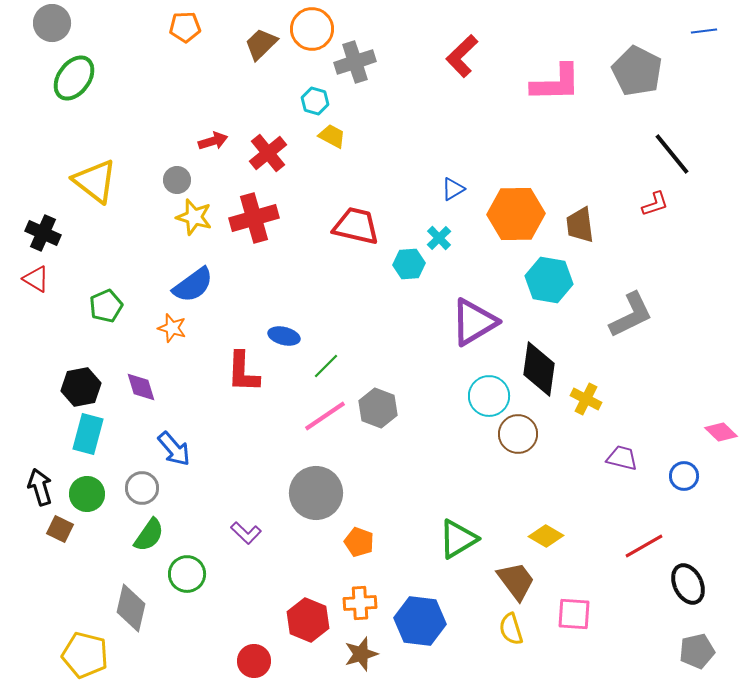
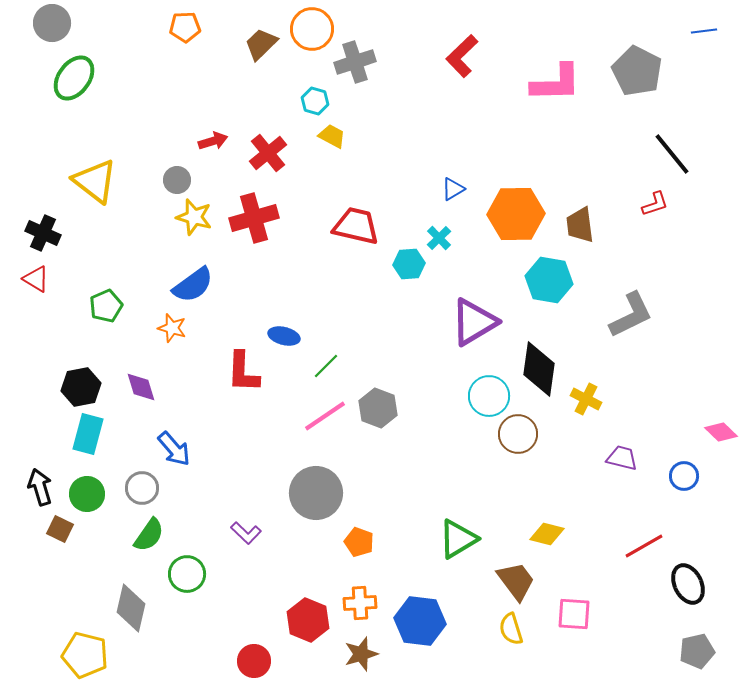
yellow diamond at (546, 536): moved 1 px right, 2 px up; rotated 16 degrees counterclockwise
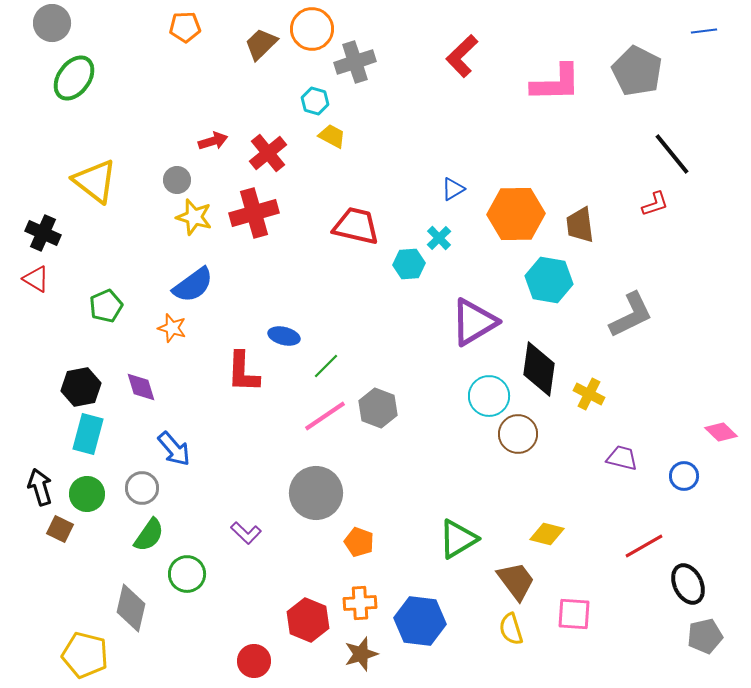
red cross at (254, 218): moved 5 px up
yellow cross at (586, 399): moved 3 px right, 5 px up
gray pentagon at (697, 651): moved 8 px right, 15 px up
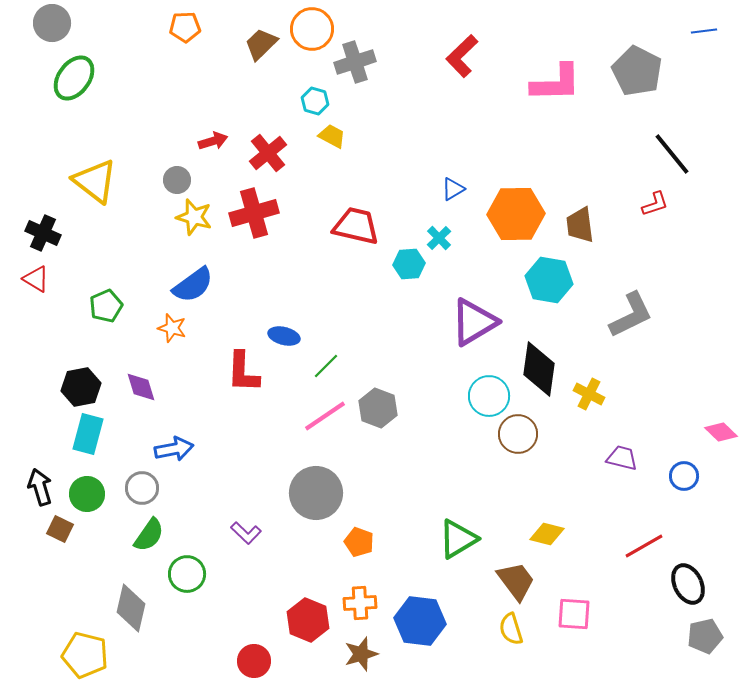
blue arrow at (174, 449): rotated 60 degrees counterclockwise
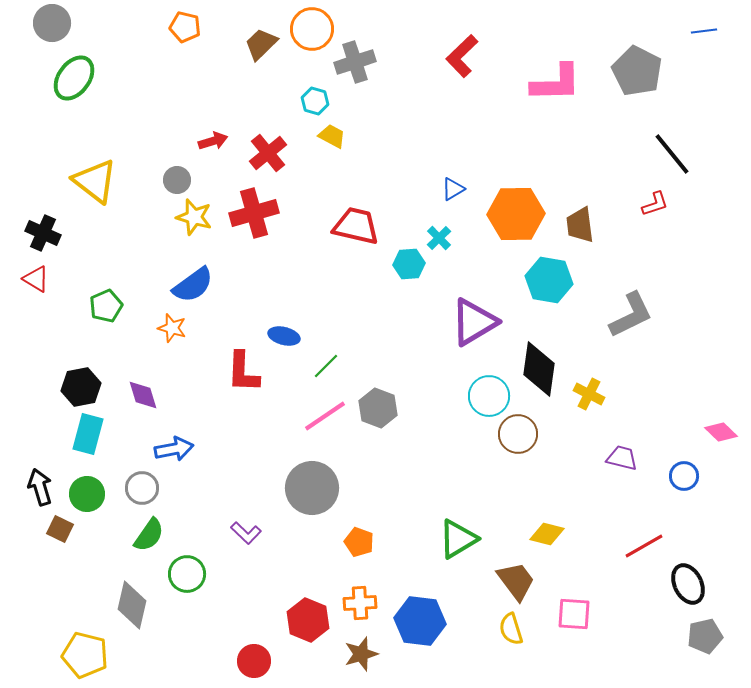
orange pentagon at (185, 27): rotated 16 degrees clockwise
purple diamond at (141, 387): moved 2 px right, 8 px down
gray circle at (316, 493): moved 4 px left, 5 px up
gray diamond at (131, 608): moved 1 px right, 3 px up
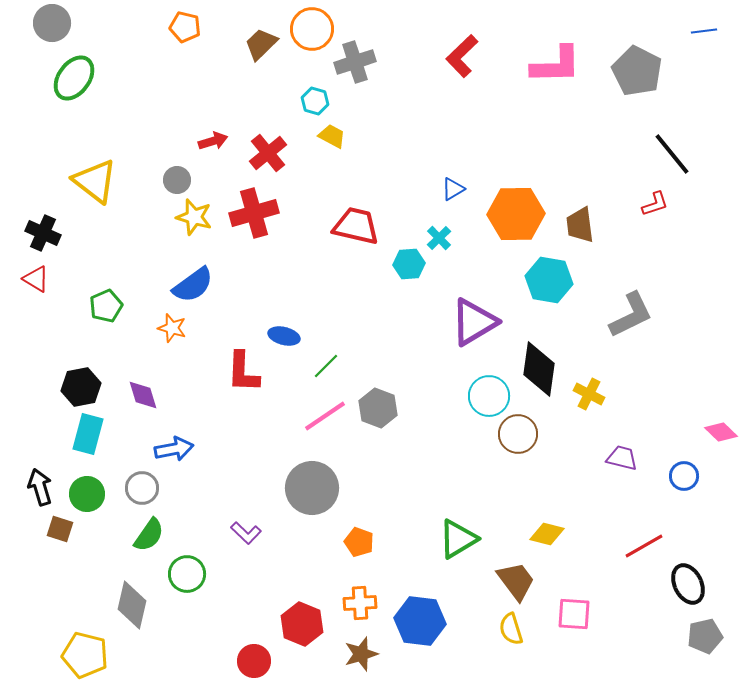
pink L-shape at (556, 83): moved 18 px up
brown square at (60, 529): rotated 8 degrees counterclockwise
red hexagon at (308, 620): moved 6 px left, 4 px down
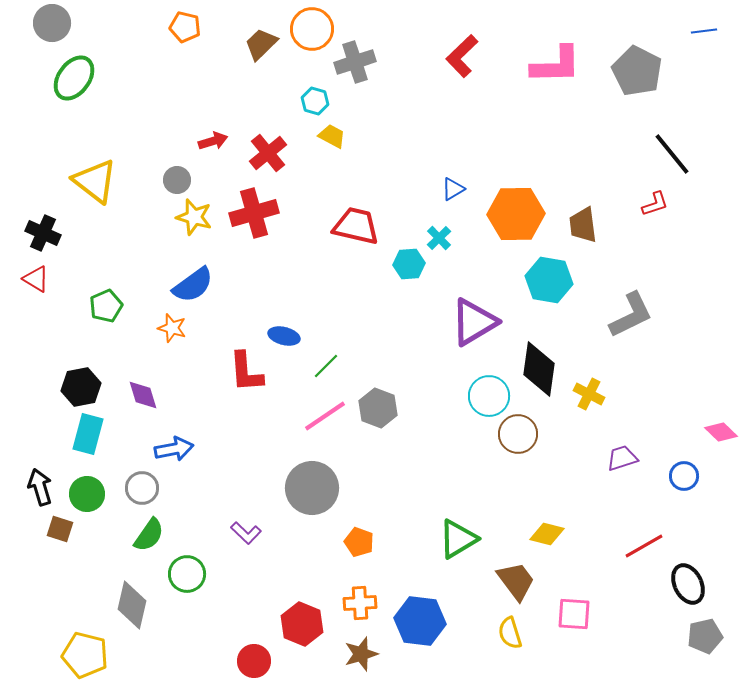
brown trapezoid at (580, 225): moved 3 px right
red L-shape at (243, 372): moved 3 px right; rotated 6 degrees counterclockwise
purple trapezoid at (622, 458): rotated 32 degrees counterclockwise
yellow semicircle at (511, 629): moved 1 px left, 4 px down
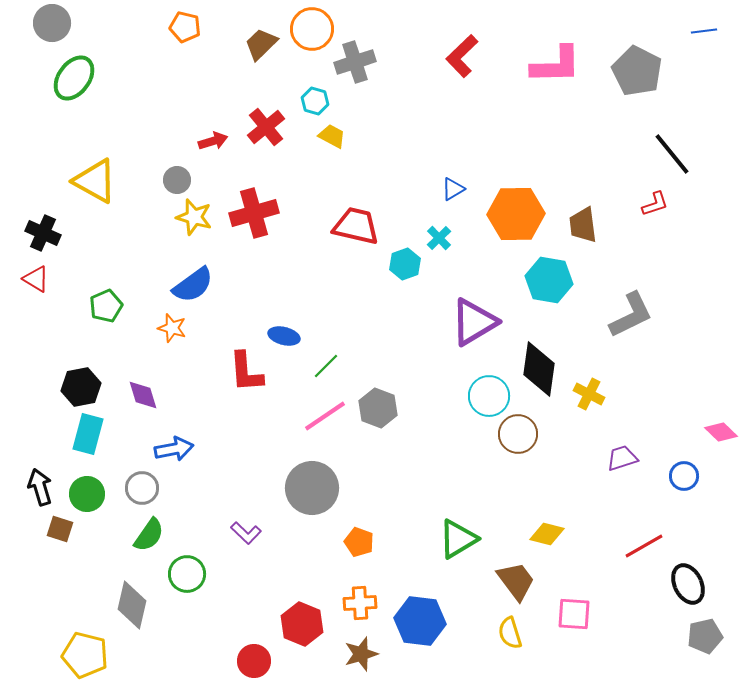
red cross at (268, 153): moved 2 px left, 26 px up
yellow triangle at (95, 181): rotated 9 degrees counterclockwise
cyan hexagon at (409, 264): moved 4 px left; rotated 16 degrees counterclockwise
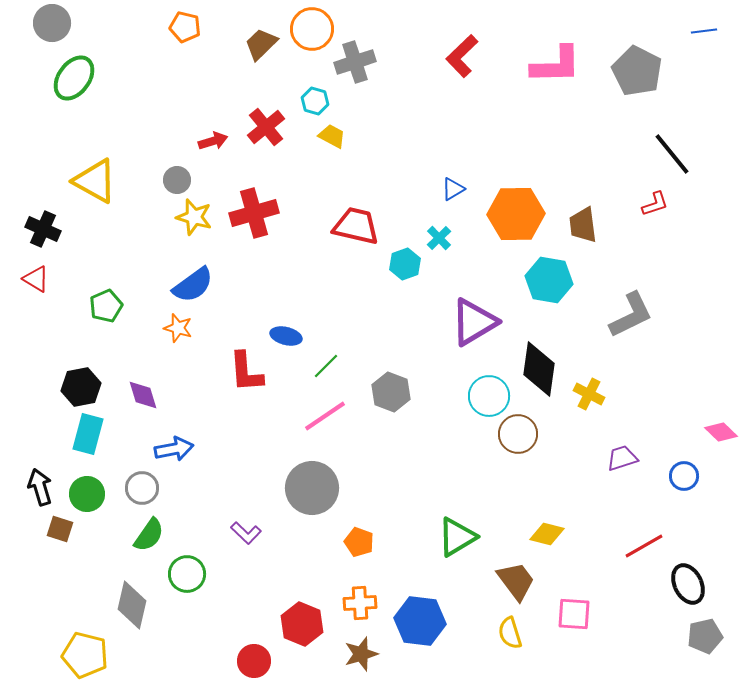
black cross at (43, 233): moved 4 px up
orange star at (172, 328): moved 6 px right
blue ellipse at (284, 336): moved 2 px right
gray hexagon at (378, 408): moved 13 px right, 16 px up
green triangle at (458, 539): moved 1 px left, 2 px up
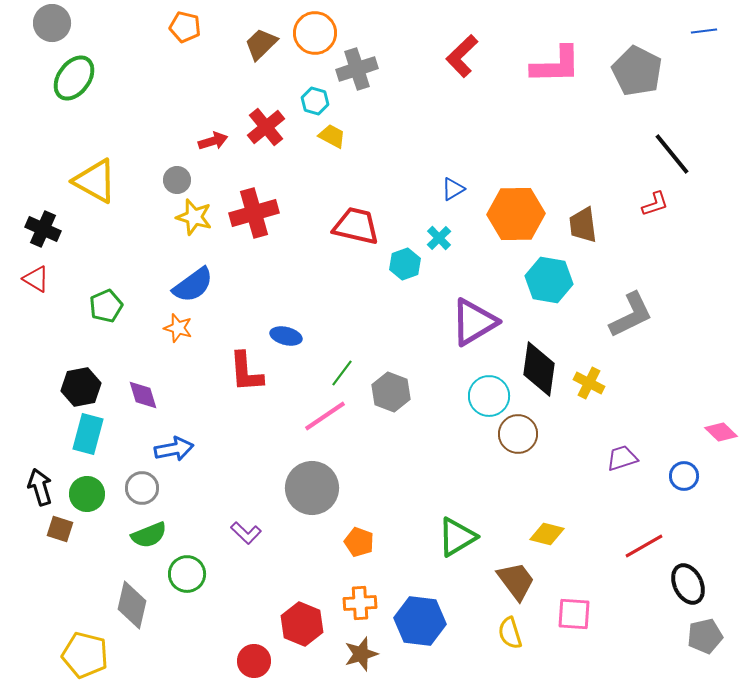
orange circle at (312, 29): moved 3 px right, 4 px down
gray cross at (355, 62): moved 2 px right, 7 px down
green line at (326, 366): moved 16 px right, 7 px down; rotated 8 degrees counterclockwise
yellow cross at (589, 394): moved 11 px up
green semicircle at (149, 535): rotated 33 degrees clockwise
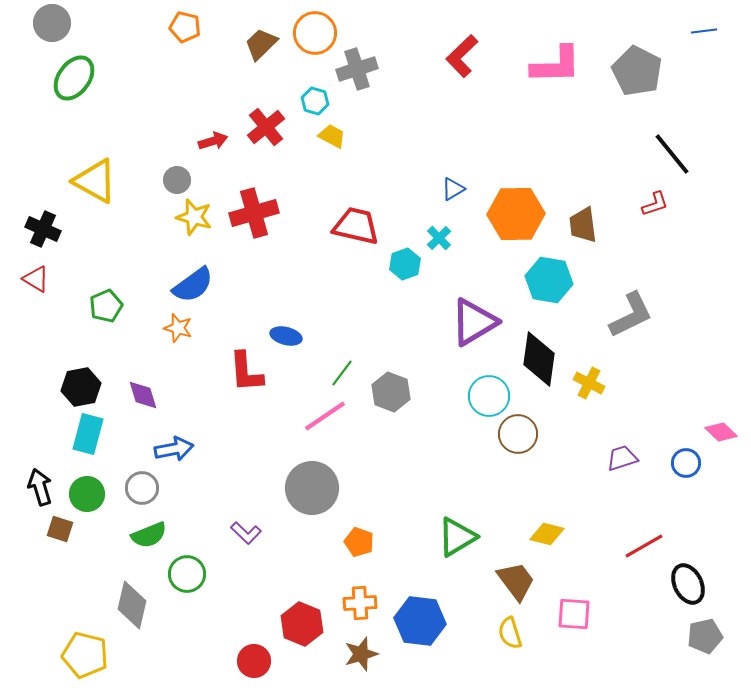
black diamond at (539, 369): moved 10 px up
blue circle at (684, 476): moved 2 px right, 13 px up
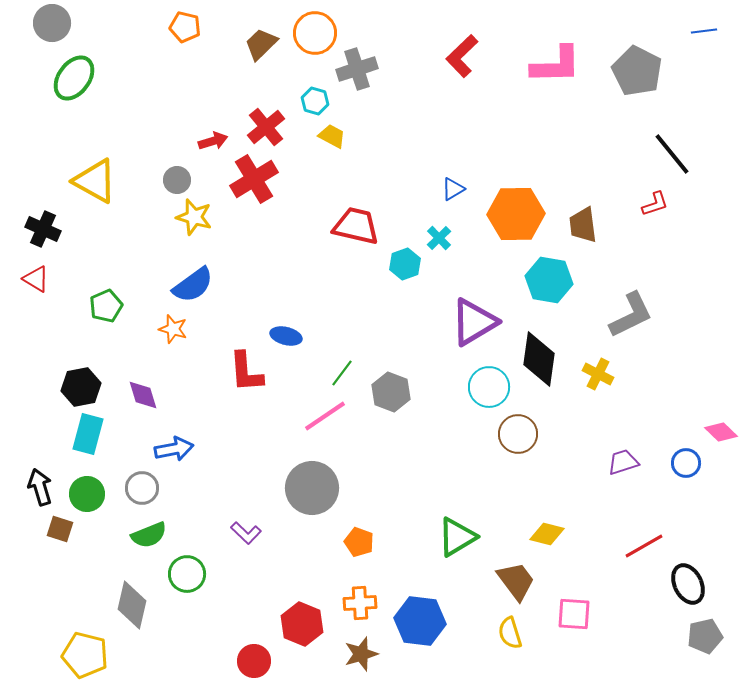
red cross at (254, 213): moved 34 px up; rotated 15 degrees counterclockwise
orange star at (178, 328): moved 5 px left, 1 px down
yellow cross at (589, 383): moved 9 px right, 9 px up
cyan circle at (489, 396): moved 9 px up
purple trapezoid at (622, 458): moved 1 px right, 4 px down
